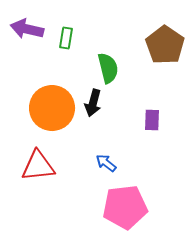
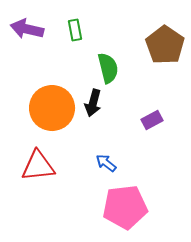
green rectangle: moved 9 px right, 8 px up; rotated 20 degrees counterclockwise
purple rectangle: rotated 60 degrees clockwise
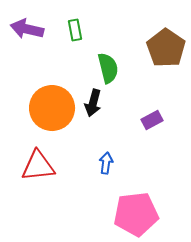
brown pentagon: moved 1 px right, 3 px down
blue arrow: rotated 60 degrees clockwise
pink pentagon: moved 11 px right, 7 px down
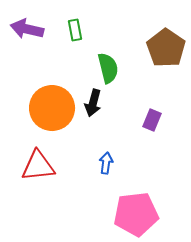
purple rectangle: rotated 40 degrees counterclockwise
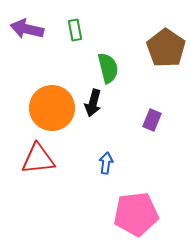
red triangle: moved 7 px up
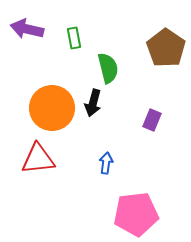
green rectangle: moved 1 px left, 8 px down
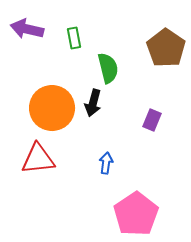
pink pentagon: rotated 27 degrees counterclockwise
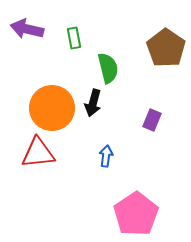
red triangle: moved 6 px up
blue arrow: moved 7 px up
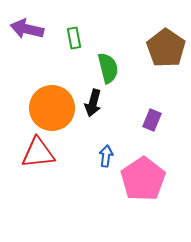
pink pentagon: moved 7 px right, 35 px up
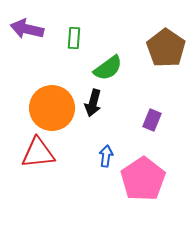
green rectangle: rotated 15 degrees clockwise
green semicircle: rotated 68 degrees clockwise
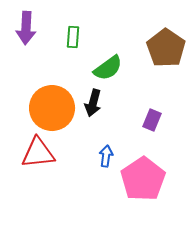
purple arrow: moved 1 px left, 1 px up; rotated 100 degrees counterclockwise
green rectangle: moved 1 px left, 1 px up
